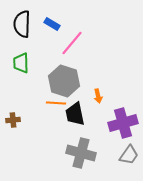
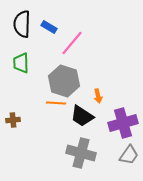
blue rectangle: moved 3 px left, 3 px down
black trapezoid: moved 7 px right, 2 px down; rotated 45 degrees counterclockwise
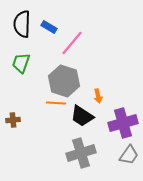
green trapezoid: rotated 20 degrees clockwise
gray cross: rotated 32 degrees counterclockwise
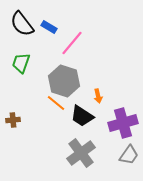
black semicircle: rotated 40 degrees counterclockwise
orange line: rotated 36 degrees clockwise
gray cross: rotated 20 degrees counterclockwise
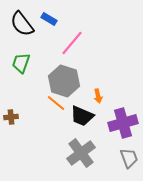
blue rectangle: moved 8 px up
black trapezoid: rotated 10 degrees counterclockwise
brown cross: moved 2 px left, 3 px up
gray trapezoid: moved 3 px down; rotated 55 degrees counterclockwise
